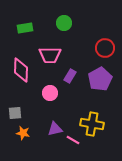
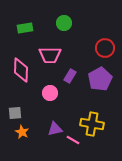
orange star: moved 1 px left, 1 px up; rotated 16 degrees clockwise
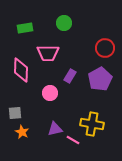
pink trapezoid: moved 2 px left, 2 px up
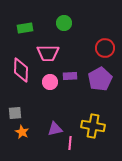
purple rectangle: rotated 56 degrees clockwise
pink circle: moved 11 px up
yellow cross: moved 1 px right, 2 px down
pink line: moved 3 px left, 3 px down; rotated 64 degrees clockwise
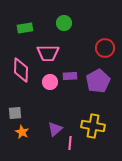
purple pentagon: moved 2 px left, 2 px down
purple triangle: rotated 28 degrees counterclockwise
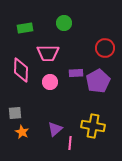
purple rectangle: moved 6 px right, 3 px up
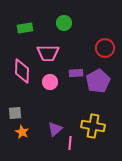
pink diamond: moved 1 px right, 1 px down
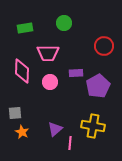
red circle: moved 1 px left, 2 px up
purple pentagon: moved 5 px down
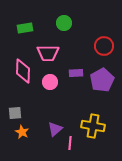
pink diamond: moved 1 px right
purple pentagon: moved 4 px right, 6 px up
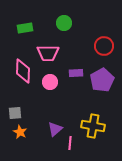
orange star: moved 2 px left
